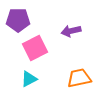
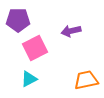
orange trapezoid: moved 7 px right, 2 px down
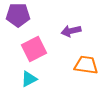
purple pentagon: moved 5 px up
pink square: moved 1 px left, 1 px down
orange trapezoid: moved 15 px up; rotated 20 degrees clockwise
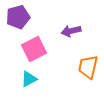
purple pentagon: moved 2 px down; rotated 15 degrees counterclockwise
orange trapezoid: moved 2 px right, 2 px down; rotated 85 degrees counterclockwise
